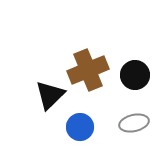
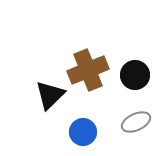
gray ellipse: moved 2 px right, 1 px up; rotated 12 degrees counterclockwise
blue circle: moved 3 px right, 5 px down
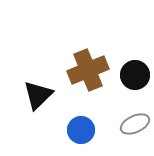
black triangle: moved 12 px left
gray ellipse: moved 1 px left, 2 px down
blue circle: moved 2 px left, 2 px up
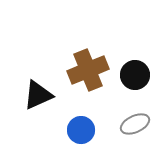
black triangle: rotated 20 degrees clockwise
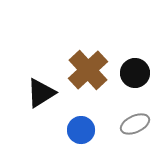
brown cross: rotated 21 degrees counterclockwise
black circle: moved 2 px up
black triangle: moved 3 px right, 2 px up; rotated 8 degrees counterclockwise
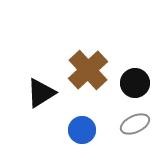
black circle: moved 10 px down
blue circle: moved 1 px right
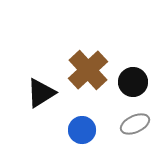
black circle: moved 2 px left, 1 px up
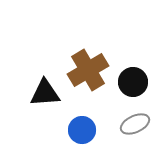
brown cross: rotated 12 degrees clockwise
black triangle: moved 4 px right; rotated 28 degrees clockwise
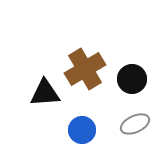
brown cross: moved 3 px left, 1 px up
black circle: moved 1 px left, 3 px up
